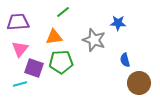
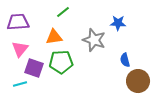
brown circle: moved 1 px left, 2 px up
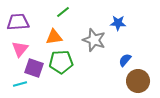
blue semicircle: rotated 56 degrees clockwise
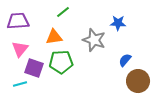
purple trapezoid: moved 1 px up
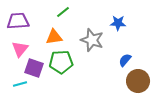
gray star: moved 2 px left
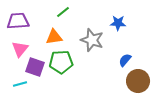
purple square: moved 1 px right, 1 px up
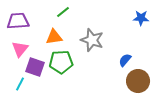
blue star: moved 23 px right, 5 px up
cyan line: rotated 48 degrees counterclockwise
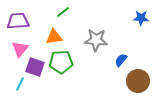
gray star: moved 4 px right; rotated 15 degrees counterclockwise
blue semicircle: moved 4 px left
